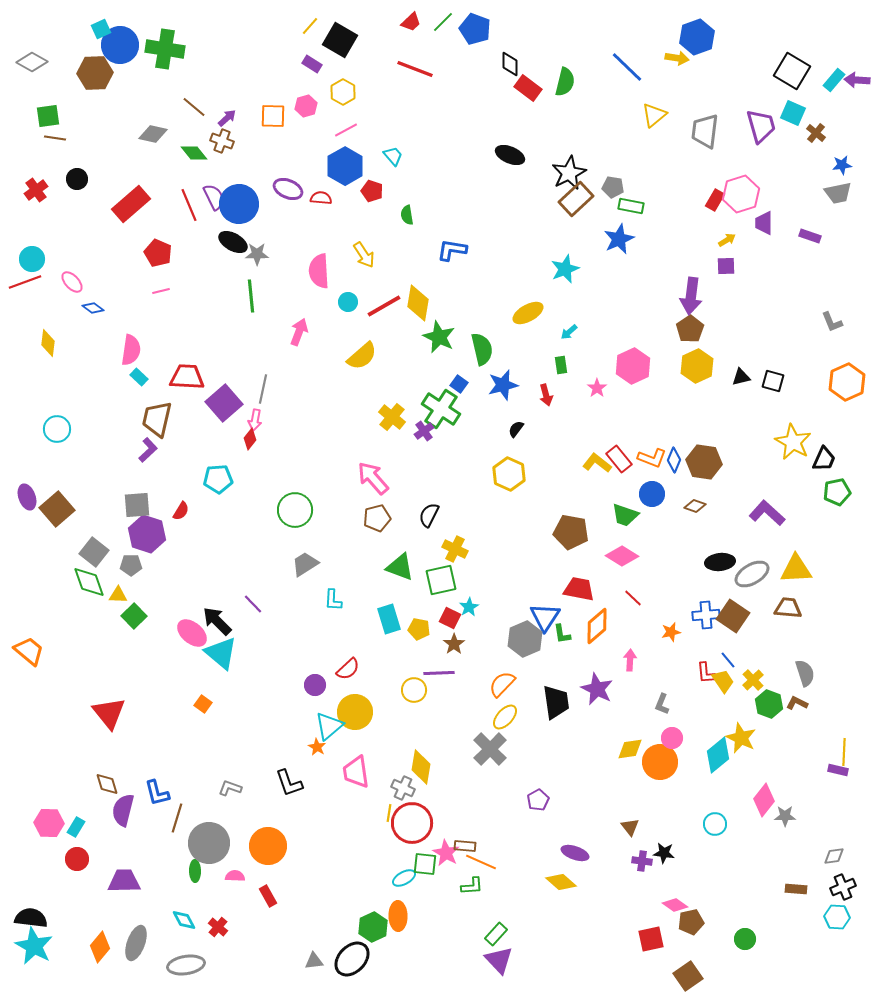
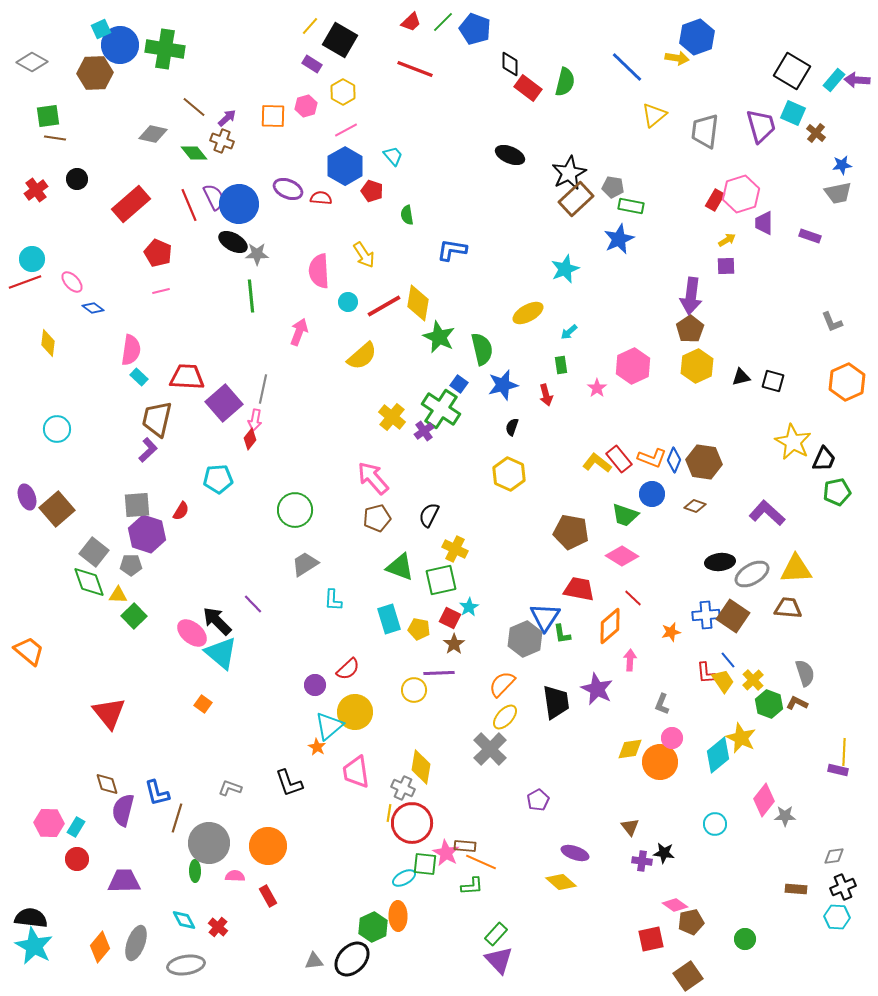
black semicircle at (516, 429): moved 4 px left, 2 px up; rotated 18 degrees counterclockwise
orange diamond at (597, 626): moved 13 px right
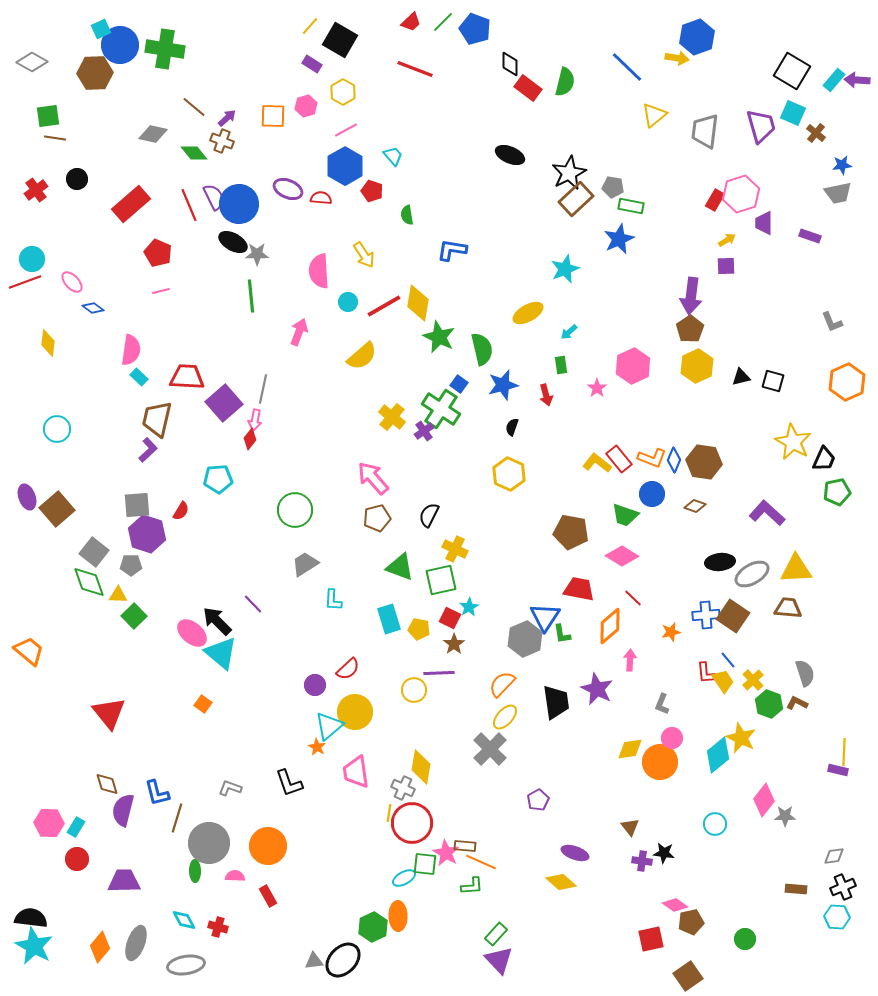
red cross at (218, 927): rotated 24 degrees counterclockwise
black ellipse at (352, 959): moved 9 px left, 1 px down
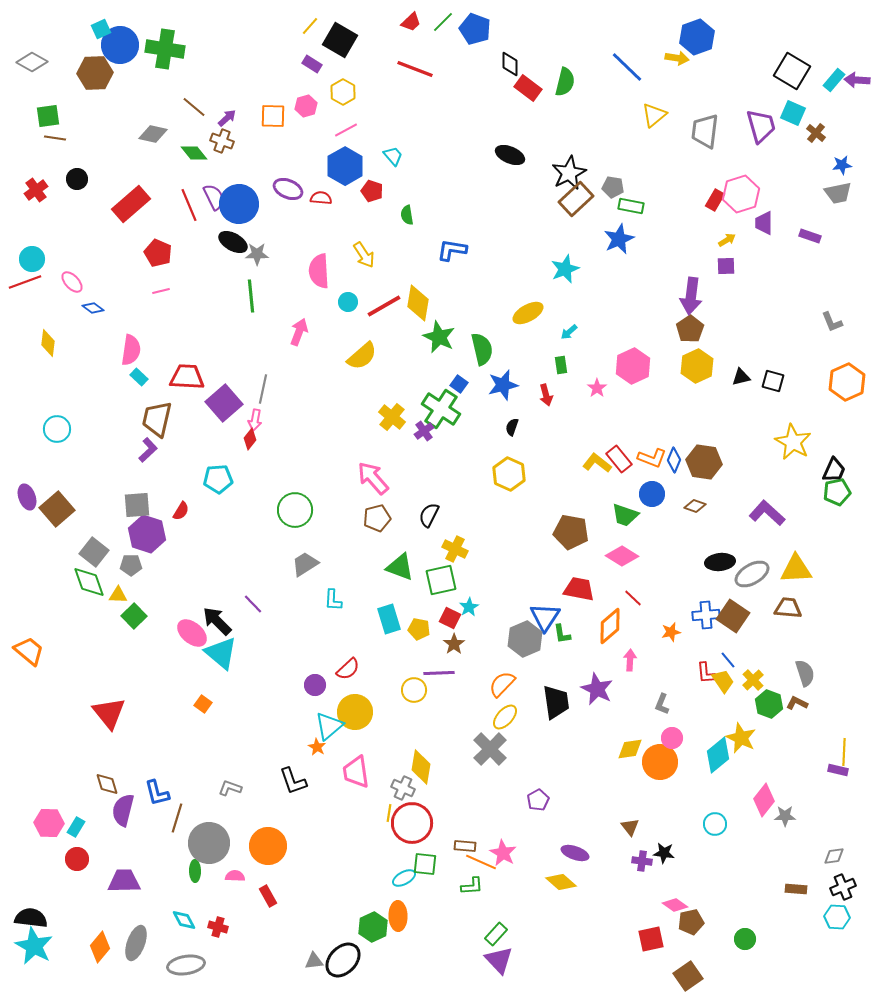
black trapezoid at (824, 459): moved 10 px right, 11 px down
black L-shape at (289, 783): moved 4 px right, 2 px up
pink star at (446, 853): moved 57 px right
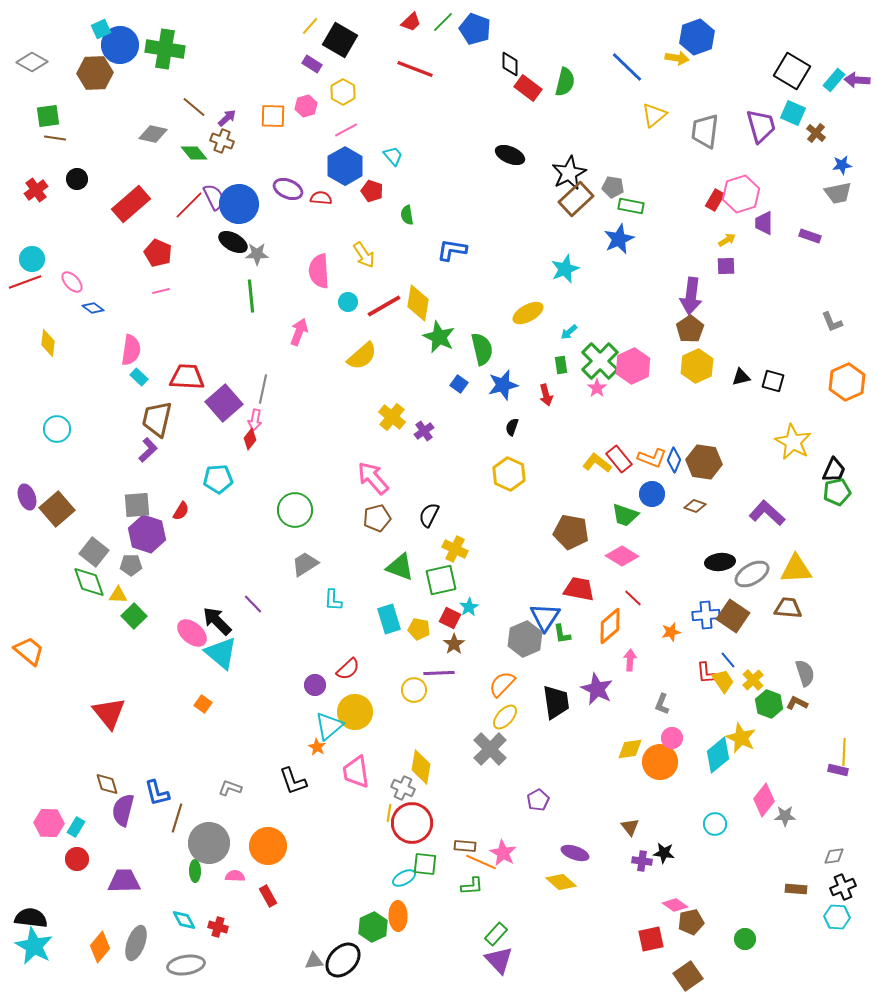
red line at (189, 205): rotated 68 degrees clockwise
green cross at (441, 409): moved 159 px right, 48 px up; rotated 12 degrees clockwise
